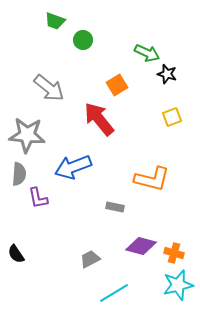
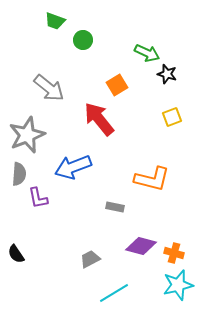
gray star: rotated 27 degrees counterclockwise
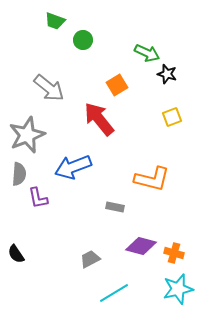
cyan star: moved 4 px down
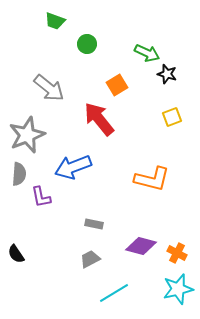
green circle: moved 4 px right, 4 px down
purple L-shape: moved 3 px right, 1 px up
gray rectangle: moved 21 px left, 17 px down
orange cross: moved 3 px right; rotated 12 degrees clockwise
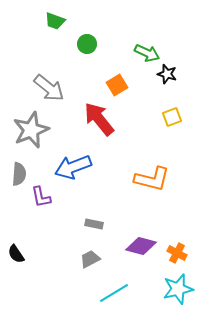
gray star: moved 4 px right, 5 px up
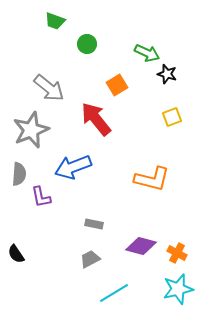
red arrow: moved 3 px left
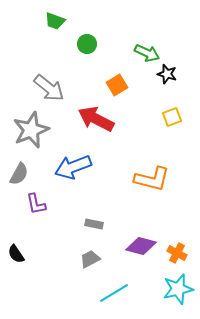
red arrow: rotated 24 degrees counterclockwise
gray semicircle: rotated 25 degrees clockwise
purple L-shape: moved 5 px left, 7 px down
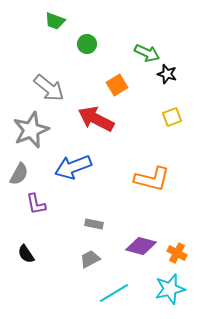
black semicircle: moved 10 px right
cyan star: moved 8 px left
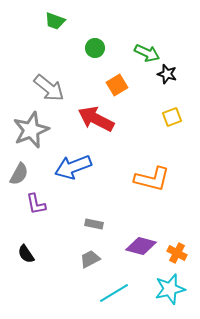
green circle: moved 8 px right, 4 px down
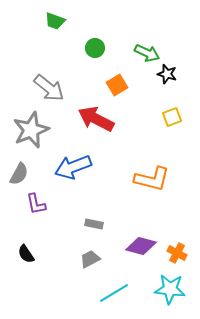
cyan star: rotated 20 degrees clockwise
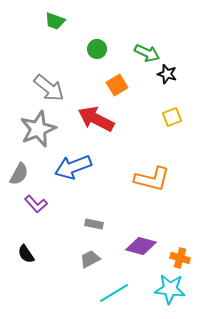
green circle: moved 2 px right, 1 px down
gray star: moved 7 px right, 1 px up
purple L-shape: rotated 30 degrees counterclockwise
orange cross: moved 3 px right, 5 px down; rotated 12 degrees counterclockwise
